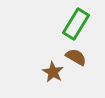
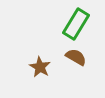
brown star: moved 13 px left, 5 px up
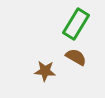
brown star: moved 5 px right, 4 px down; rotated 25 degrees counterclockwise
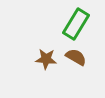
brown star: moved 1 px right, 12 px up
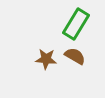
brown semicircle: moved 1 px left, 1 px up
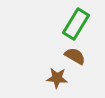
brown star: moved 11 px right, 19 px down
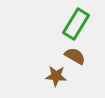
brown star: moved 1 px left, 2 px up
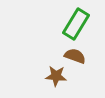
brown semicircle: rotated 10 degrees counterclockwise
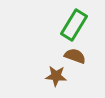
green rectangle: moved 2 px left, 1 px down
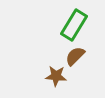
brown semicircle: rotated 65 degrees counterclockwise
